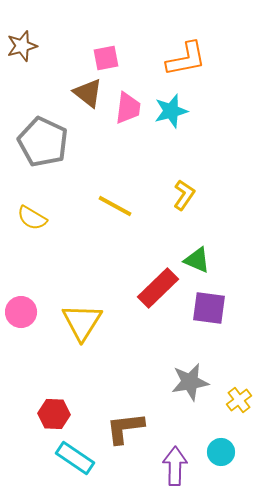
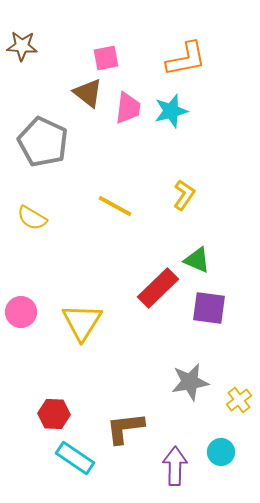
brown star: rotated 20 degrees clockwise
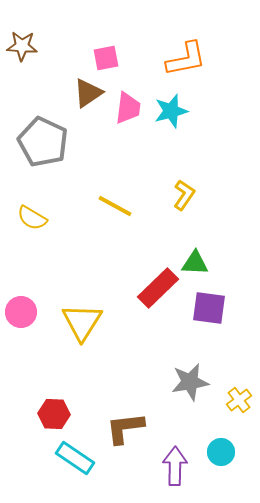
brown triangle: rotated 48 degrees clockwise
green triangle: moved 2 px left, 3 px down; rotated 20 degrees counterclockwise
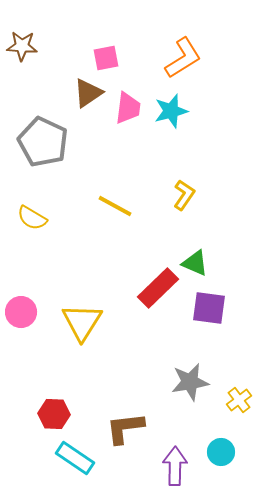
orange L-shape: moved 3 px left, 1 px up; rotated 21 degrees counterclockwise
green triangle: rotated 20 degrees clockwise
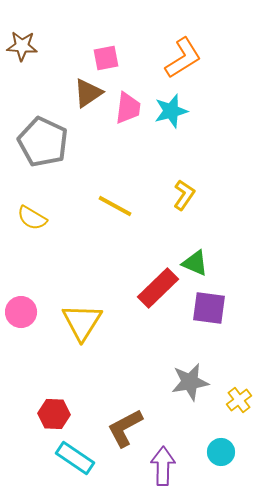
brown L-shape: rotated 21 degrees counterclockwise
purple arrow: moved 12 px left
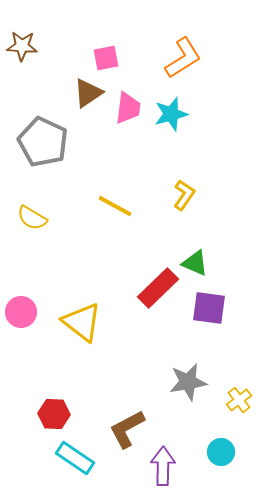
cyan star: moved 3 px down
yellow triangle: rotated 24 degrees counterclockwise
gray star: moved 2 px left
brown L-shape: moved 2 px right, 1 px down
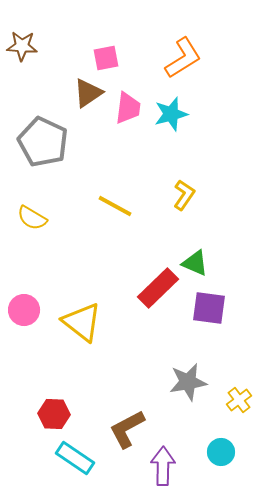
pink circle: moved 3 px right, 2 px up
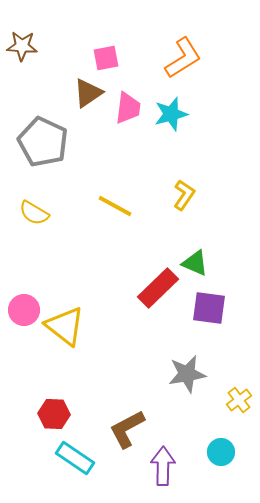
yellow semicircle: moved 2 px right, 5 px up
yellow triangle: moved 17 px left, 4 px down
gray star: moved 1 px left, 8 px up
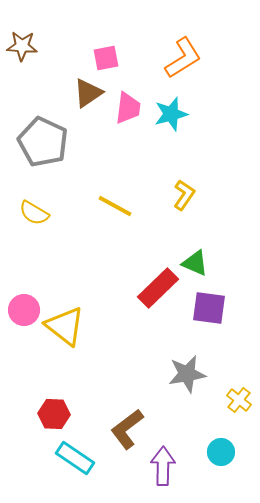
yellow cross: rotated 15 degrees counterclockwise
brown L-shape: rotated 9 degrees counterclockwise
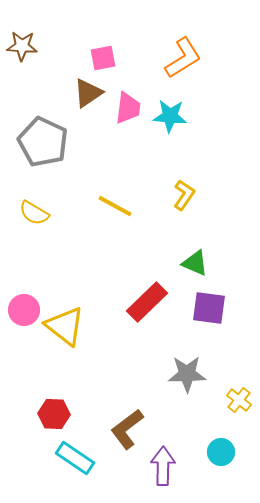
pink square: moved 3 px left
cyan star: moved 1 px left, 2 px down; rotated 20 degrees clockwise
red rectangle: moved 11 px left, 14 px down
gray star: rotated 9 degrees clockwise
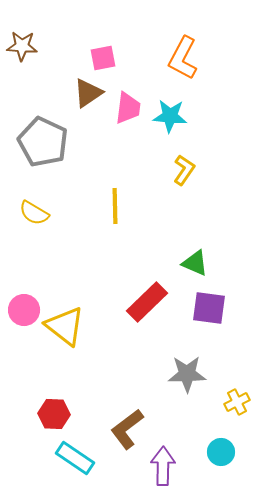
orange L-shape: rotated 150 degrees clockwise
yellow L-shape: moved 25 px up
yellow line: rotated 60 degrees clockwise
yellow cross: moved 2 px left, 2 px down; rotated 25 degrees clockwise
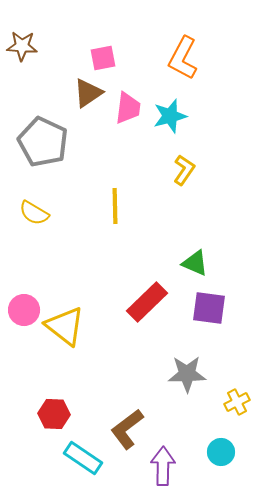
cyan star: rotated 20 degrees counterclockwise
cyan rectangle: moved 8 px right
